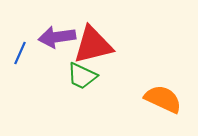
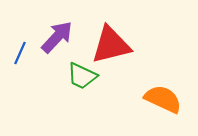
purple arrow: rotated 141 degrees clockwise
red triangle: moved 18 px right
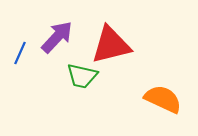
green trapezoid: rotated 12 degrees counterclockwise
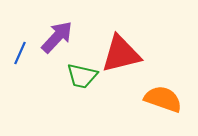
red triangle: moved 10 px right, 9 px down
orange semicircle: rotated 6 degrees counterclockwise
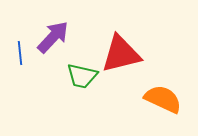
purple arrow: moved 4 px left
blue line: rotated 30 degrees counterclockwise
orange semicircle: rotated 6 degrees clockwise
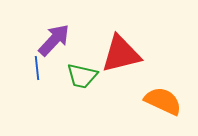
purple arrow: moved 1 px right, 3 px down
blue line: moved 17 px right, 15 px down
orange semicircle: moved 2 px down
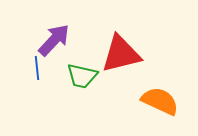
orange semicircle: moved 3 px left
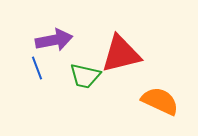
purple arrow: rotated 36 degrees clockwise
blue line: rotated 15 degrees counterclockwise
green trapezoid: moved 3 px right
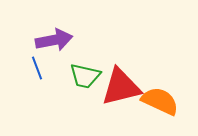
red triangle: moved 33 px down
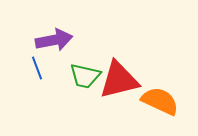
red triangle: moved 2 px left, 7 px up
